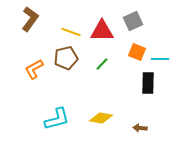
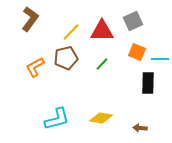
yellow line: rotated 66 degrees counterclockwise
orange L-shape: moved 1 px right, 2 px up
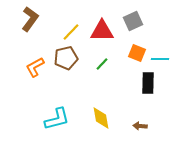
orange square: moved 1 px down
yellow diamond: rotated 70 degrees clockwise
brown arrow: moved 2 px up
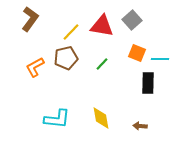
gray square: moved 1 px left, 1 px up; rotated 18 degrees counterclockwise
red triangle: moved 5 px up; rotated 10 degrees clockwise
cyan L-shape: rotated 20 degrees clockwise
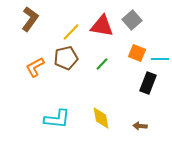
black rectangle: rotated 20 degrees clockwise
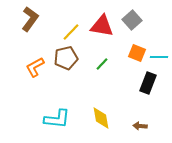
cyan line: moved 1 px left, 2 px up
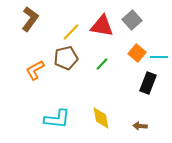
orange square: rotated 18 degrees clockwise
orange L-shape: moved 3 px down
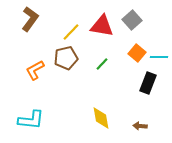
cyan L-shape: moved 26 px left, 1 px down
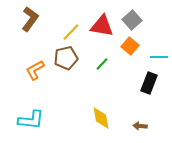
orange square: moved 7 px left, 7 px up
black rectangle: moved 1 px right
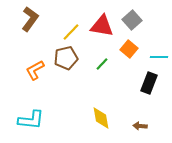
orange square: moved 1 px left, 3 px down
